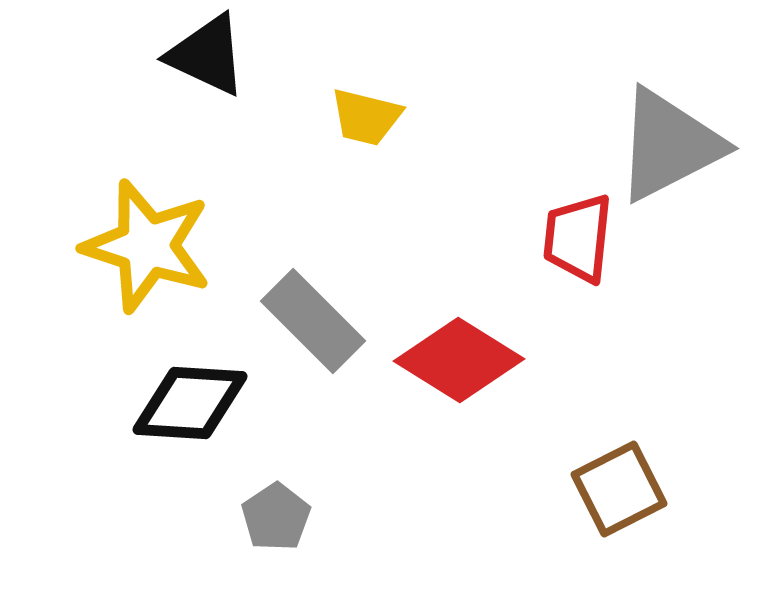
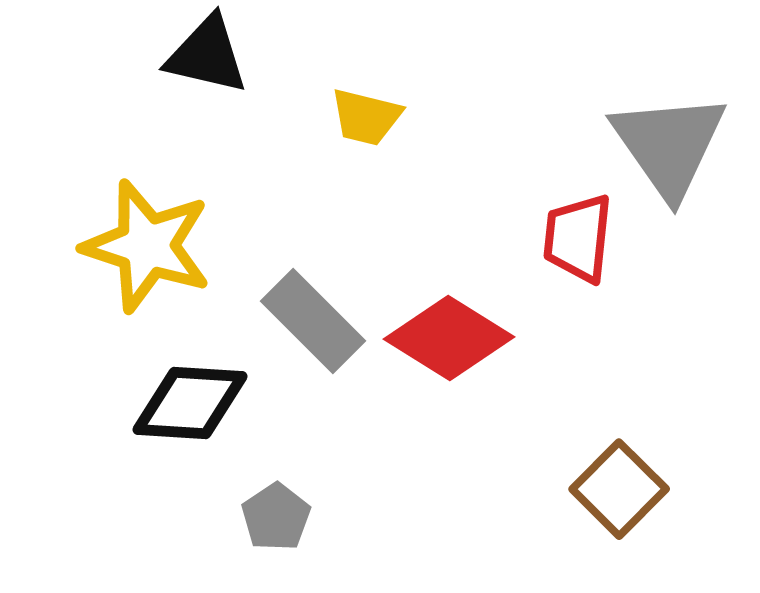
black triangle: rotated 12 degrees counterclockwise
gray triangle: rotated 38 degrees counterclockwise
red diamond: moved 10 px left, 22 px up
brown square: rotated 18 degrees counterclockwise
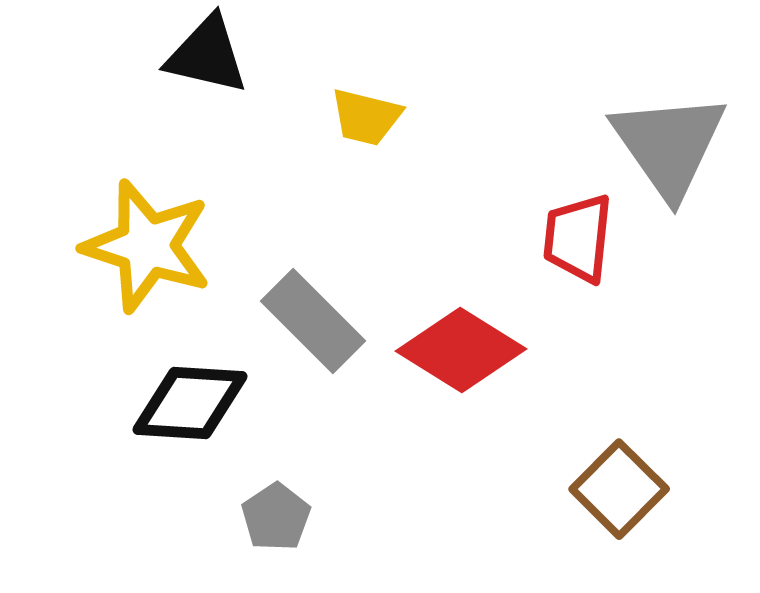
red diamond: moved 12 px right, 12 px down
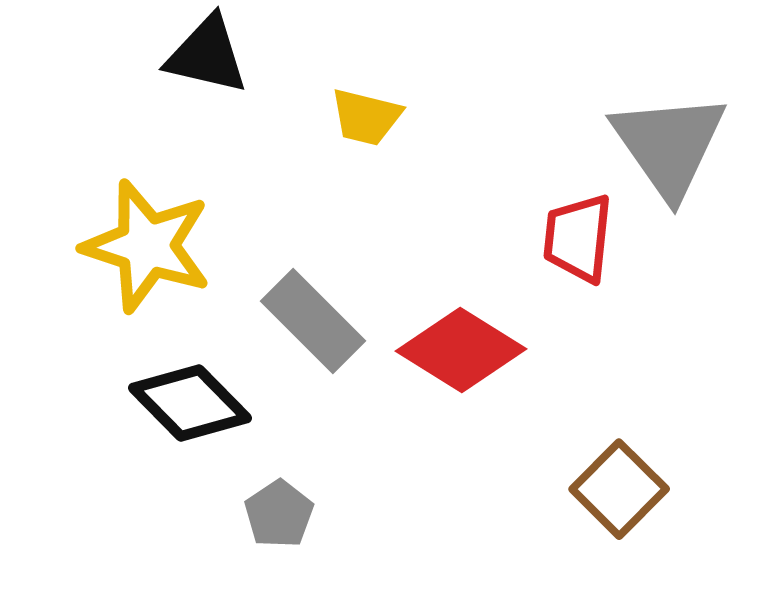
black diamond: rotated 42 degrees clockwise
gray pentagon: moved 3 px right, 3 px up
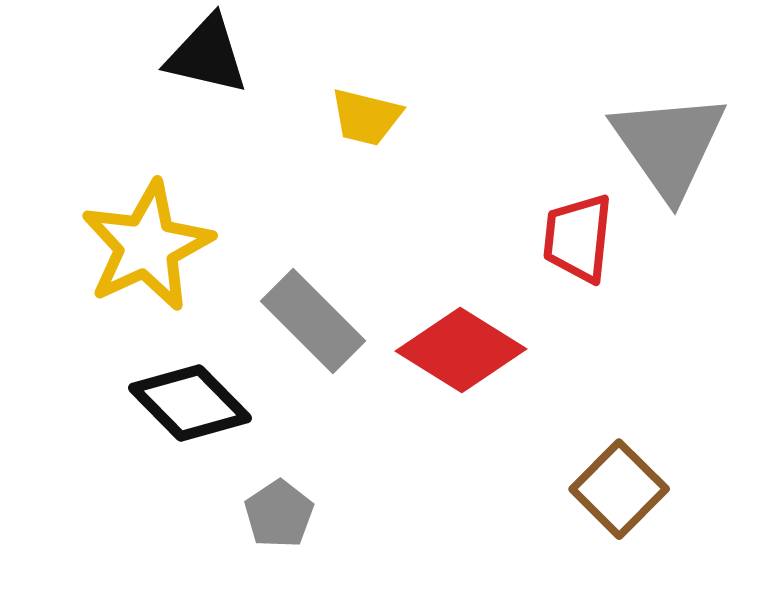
yellow star: rotated 29 degrees clockwise
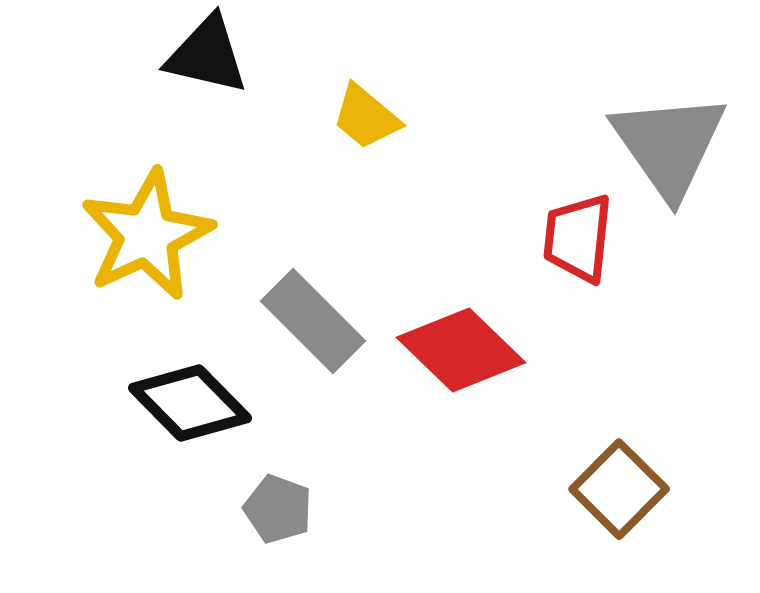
yellow trapezoid: rotated 26 degrees clockwise
yellow star: moved 11 px up
red diamond: rotated 12 degrees clockwise
gray pentagon: moved 1 px left, 5 px up; rotated 18 degrees counterclockwise
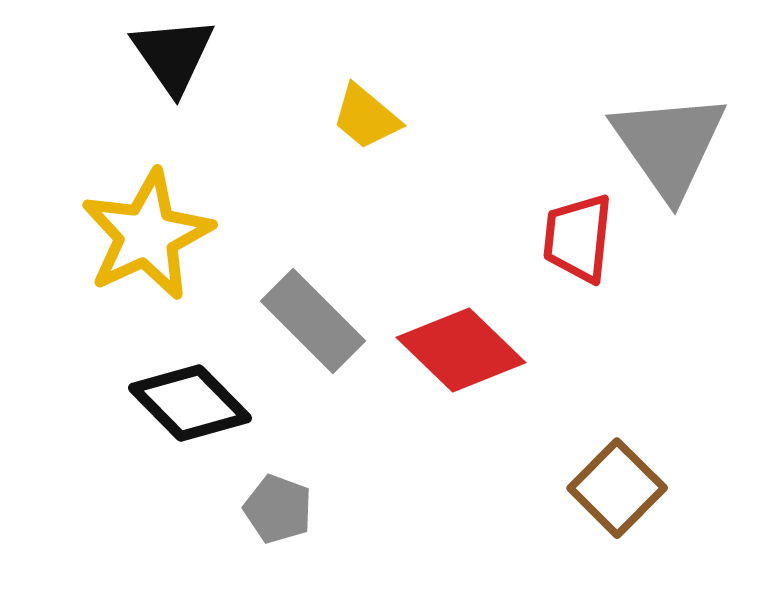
black triangle: moved 34 px left; rotated 42 degrees clockwise
brown square: moved 2 px left, 1 px up
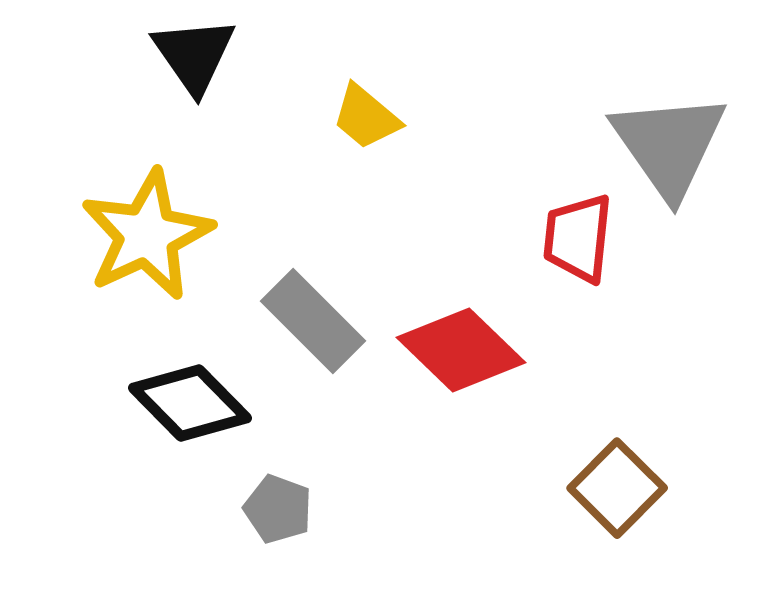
black triangle: moved 21 px right
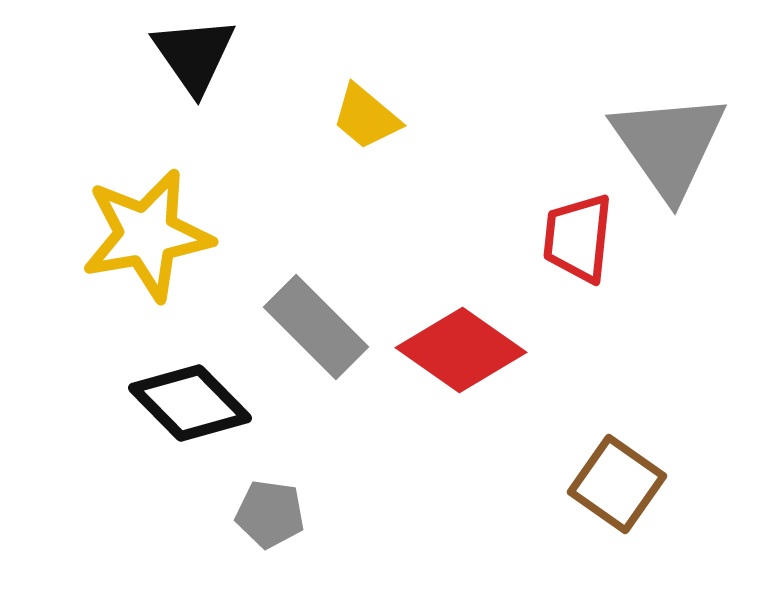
yellow star: rotated 15 degrees clockwise
gray rectangle: moved 3 px right, 6 px down
red diamond: rotated 9 degrees counterclockwise
brown square: moved 4 px up; rotated 10 degrees counterclockwise
gray pentagon: moved 8 px left, 5 px down; rotated 12 degrees counterclockwise
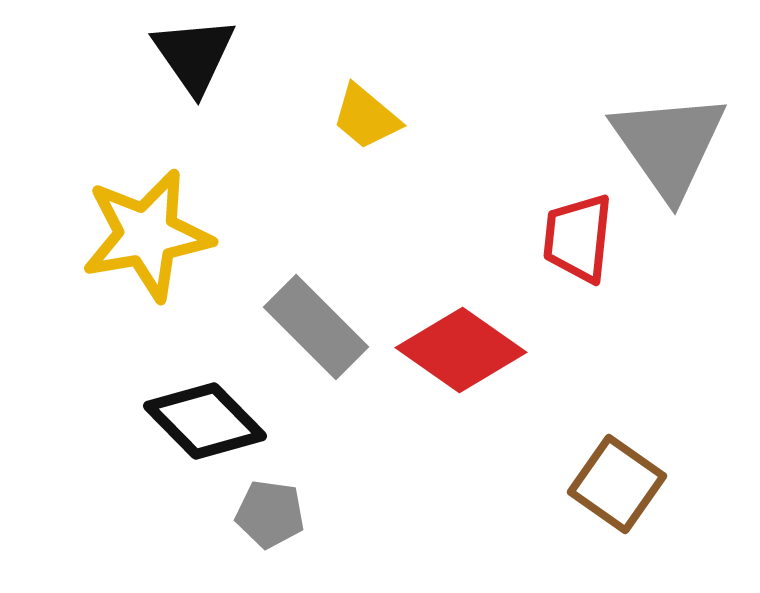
black diamond: moved 15 px right, 18 px down
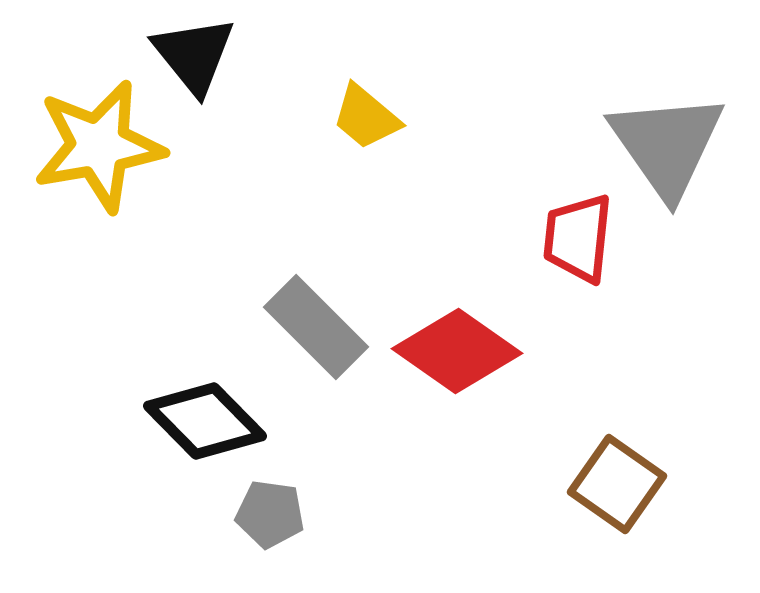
black triangle: rotated 4 degrees counterclockwise
gray triangle: moved 2 px left
yellow star: moved 48 px left, 89 px up
red diamond: moved 4 px left, 1 px down
